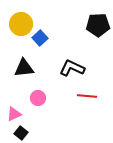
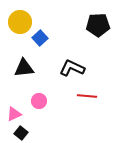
yellow circle: moved 1 px left, 2 px up
pink circle: moved 1 px right, 3 px down
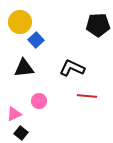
blue square: moved 4 px left, 2 px down
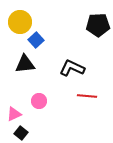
black triangle: moved 1 px right, 4 px up
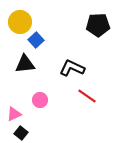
red line: rotated 30 degrees clockwise
pink circle: moved 1 px right, 1 px up
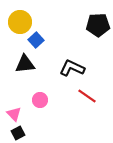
pink triangle: rotated 49 degrees counterclockwise
black square: moved 3 px left; rotated 24 degrees clockwise
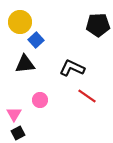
pink triangle: rotated 14 degrees clockwise
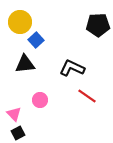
pink triangle: rotated 14 degrees counterclockwise
